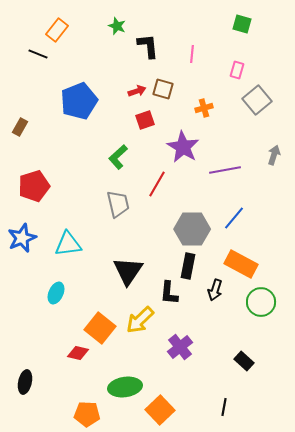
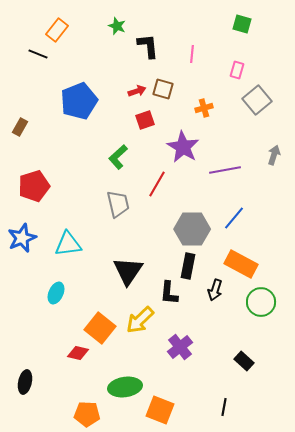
orange square at (160, 410): rotated 24 degrees counterclockwise
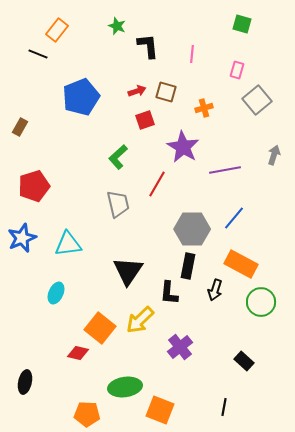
brown square at (163, 89): moved 3 px right, 3 px down
blue pentagon at (79, 101): moved 2 px right, 4 px up
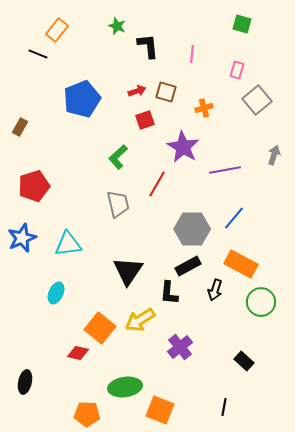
blue pentagon at (81, 97): moved 1 px right, 2 px down
black rectangle at (188, 266): rotated 50 degrees clockwise
yellow arrow at (140, 320): rotated 12 degrees clockwise
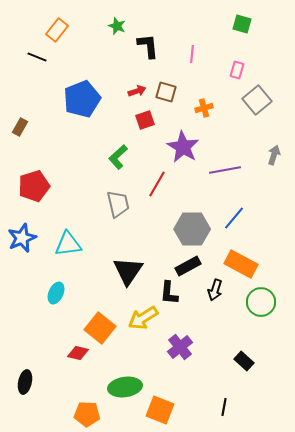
black line at (38, 54): moved 1 px left, 3 px down
yellow arrow at (140, 320): moved 3 px right, 2 px up
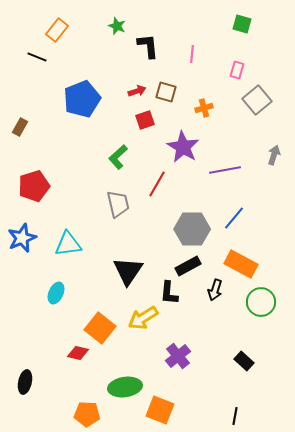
purple cross at (180, 347): moved 2 px left, 9 px down
black line at (224, 407): moved 11 px right, 9 px down
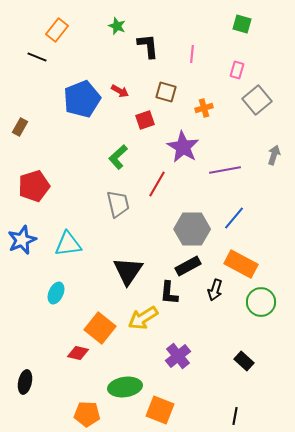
red arrow at (137, 91): moved 17 px left; rotated 48 degrees clockwise
blue star at (22, 238): moved 2 px down
